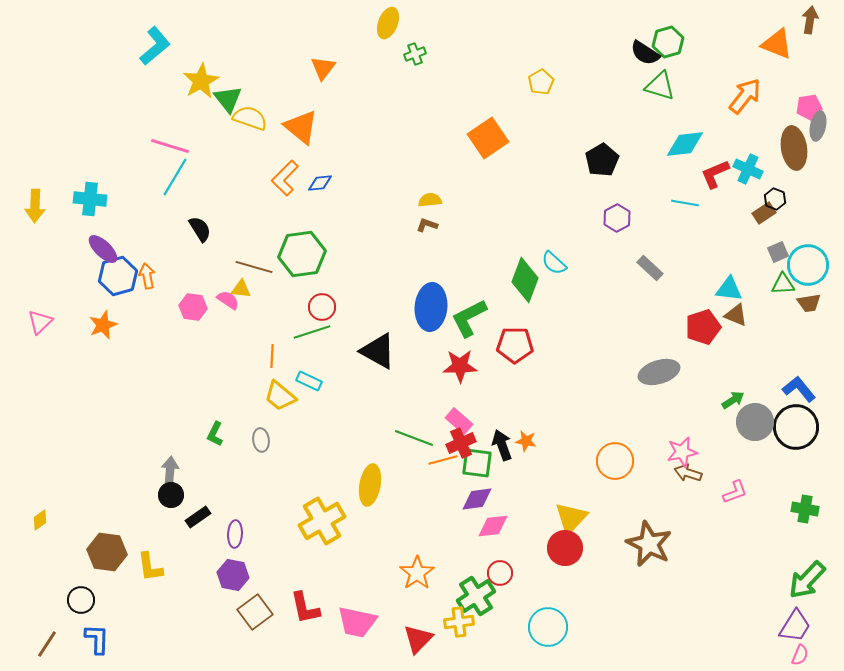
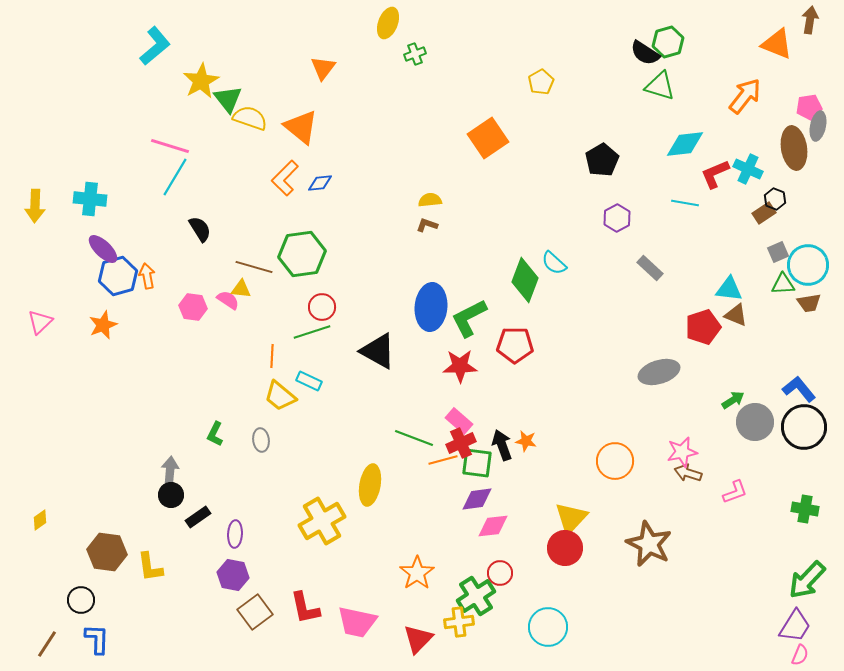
black circle at (796, 427): moved 8 px right
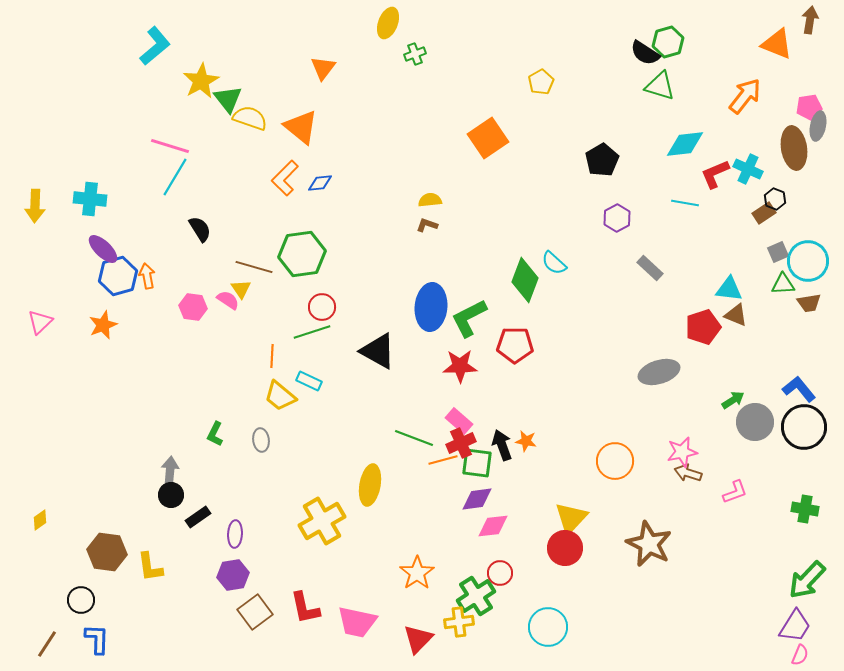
cyan circle at (808, 265): moved 4 px up
yellow triangle at (241, 289): rotated 50 degrees clockwise
purple hexagon at (233, 575): rotated 20 degrees counterclockwise
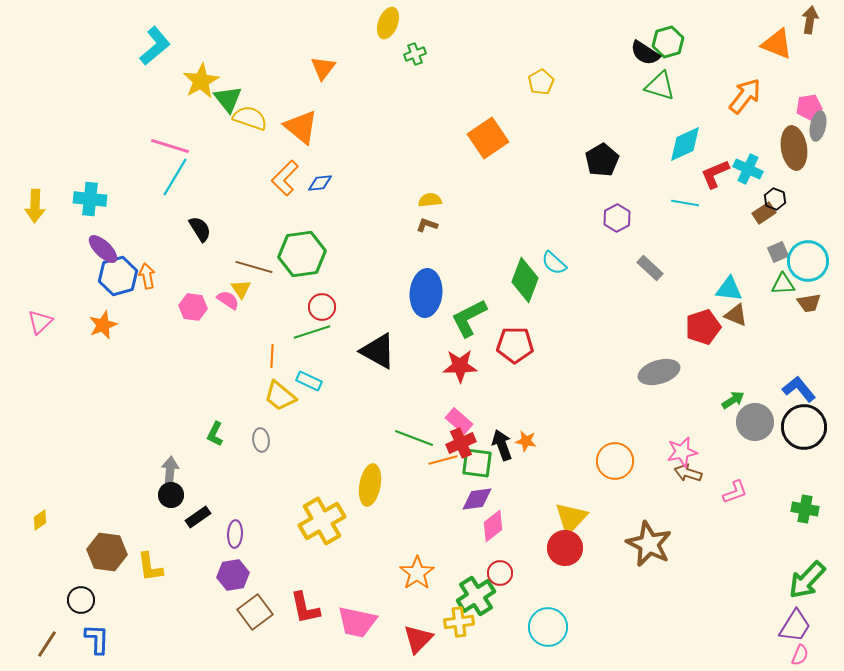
cyan diamond at (685, 144): rotated 18 degrees counterclockwise
blue ellipse at (431, 307): moved 5 px left, 14 px up
pink diamond at (493, 526): rotated 32 degrees counterclockwise
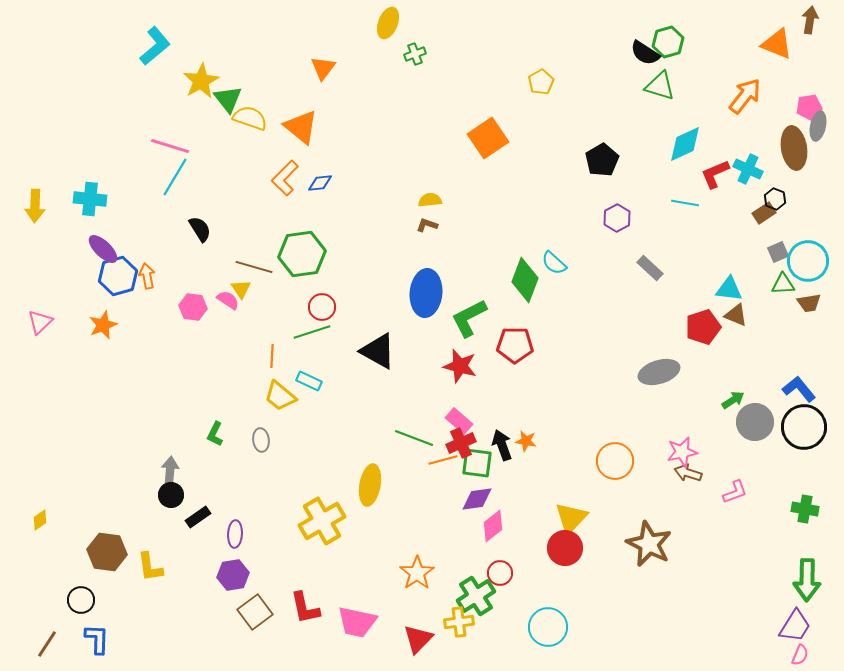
red star at (460, 366): rotated 16 degrees clockwise
green arrow at (807, 580): rotated 42 degrees counterclockwise
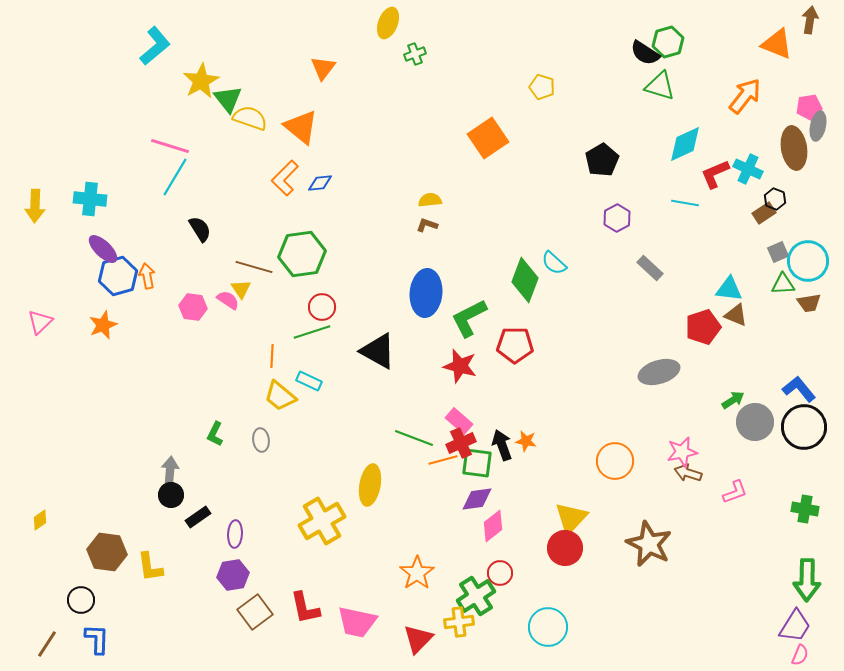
yellow pentagon at (541, 82): moved 1 px right, 5 px down; rotated 25 degrees counterclockwise
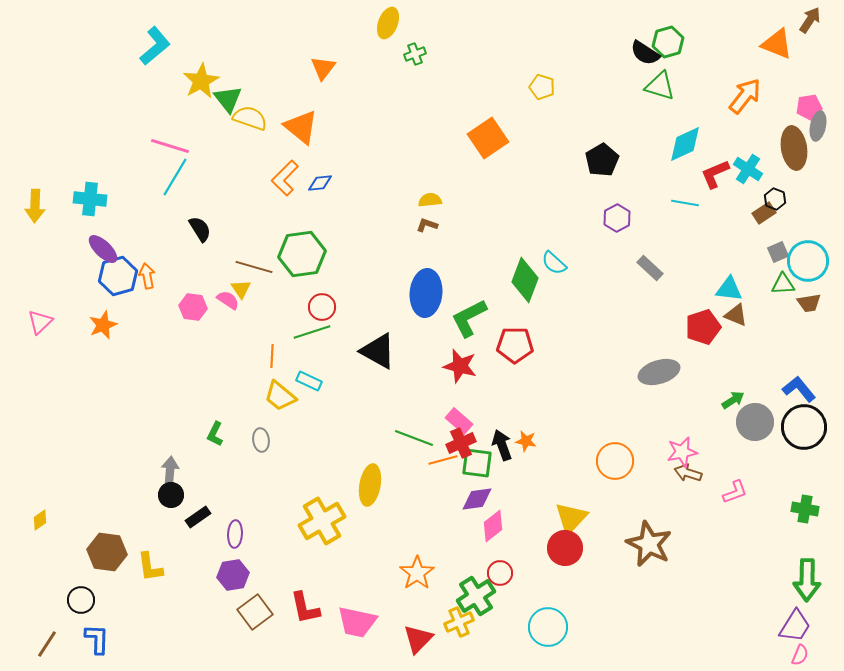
brown arrow at (810, 20): rotated 24 degrees clockwise
cyan cross at (748, 169): rotated 8 degrees clockwise
yellow cross at (459, 622): rotated 16 degrees counterclockwise
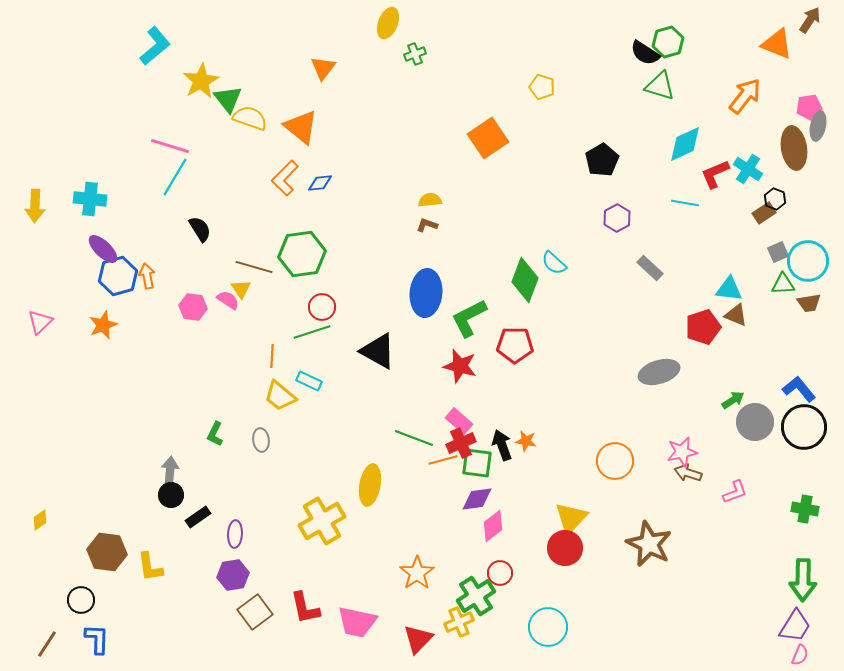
green arrow at (807, 580): moved 4 px left
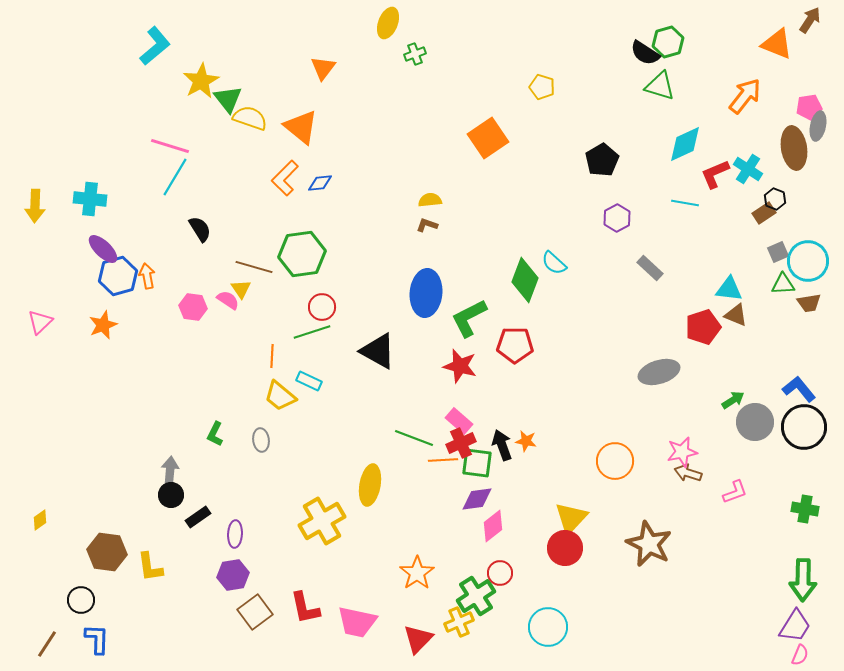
orange line at (443, 460): rotated 12 degrees clockwise
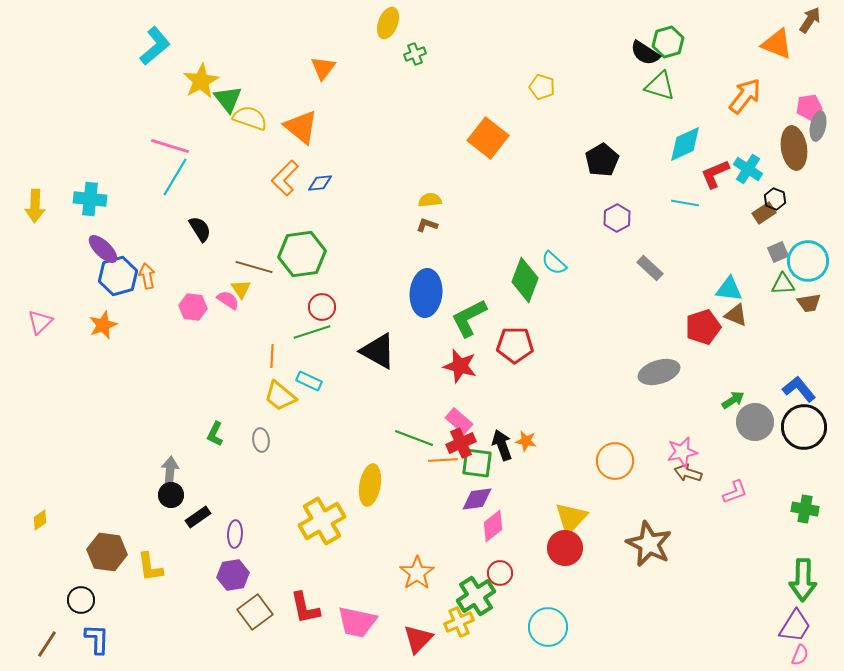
orange square at (488, 138): rotated 18 degrees counterclockwise
